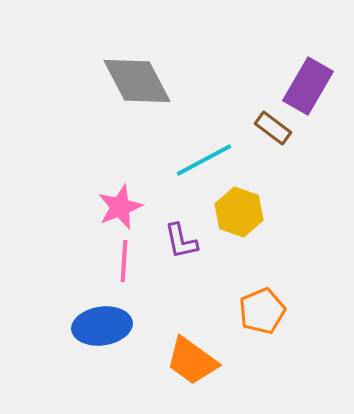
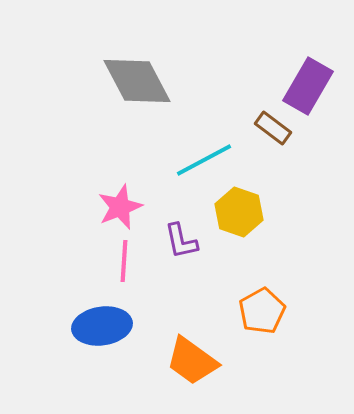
orange pentagon: rotated 6 degrees counterclockwise
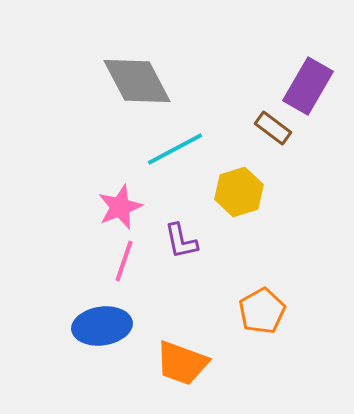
cyan line: moved 29 px left, 11 px up
yellow hexagon: moved 20 px up; rotated 24 degrees clockwise
pink line: rotated 15 degrees clockwise
orange trapezoid: moved 10 px left, 2 px down; rotated 16 degrees counterclockwise
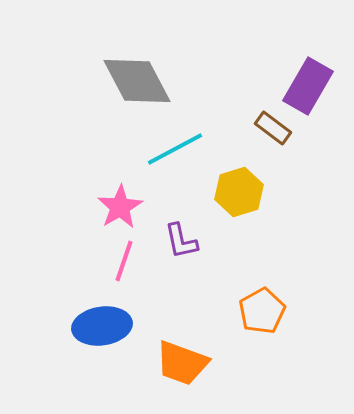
pink star: rotated 9 degrees counterclockwise
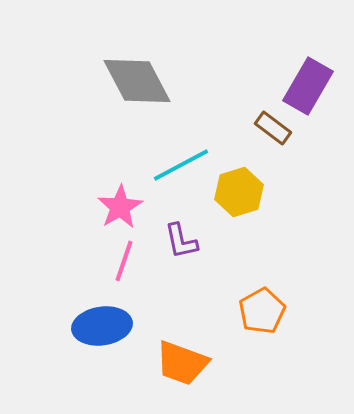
cyan line: moved 6 px right, 16 px down
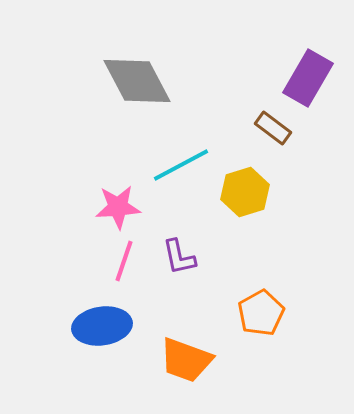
purple rectangle: moved 8 px up
yellow hexagon: moved 6 px right
pink star: moved 2 px left; rotated 27 degrees clockwise
purple L-shape: moved 2 px left, 16 px down
orange pentagon: moved 1 px left, 2 px down
orange trapezoid: moved 4 px right, 3 px up
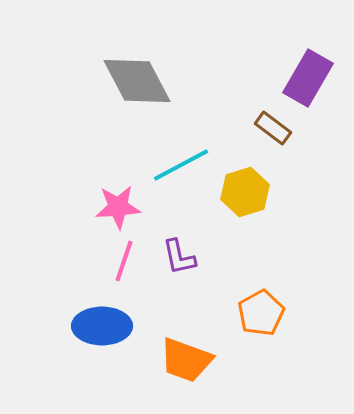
blue ellipse: rotated 8 degrees clockwise
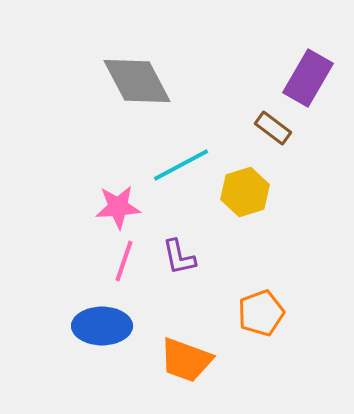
orange pentagon: rotated 9 degrees clockwise
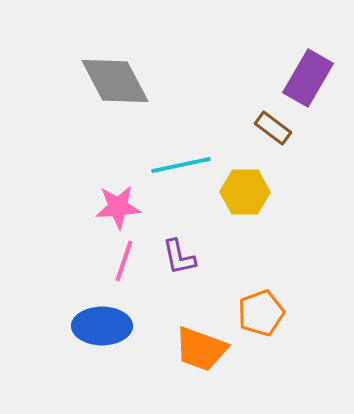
gray diamond: moved 22 px left
cyan line: rotated 16 degrees clockwise
yellow hexagon: rotated 18 degrees clockwise
orange trapezoid: moved 15 px right, 11 px up
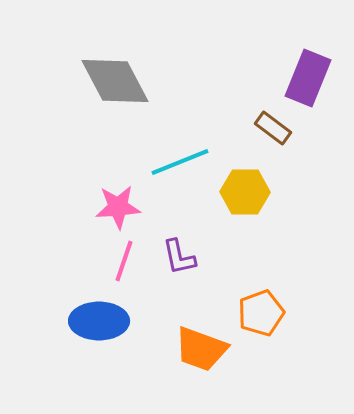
purple rectangle: rotated 8 degrees counterclockwise
cyan line: moved 1 px left, 3 px up; rotated 10 degrees counterclockwise
blue ellipse: moved 3 px left, 5 px up
